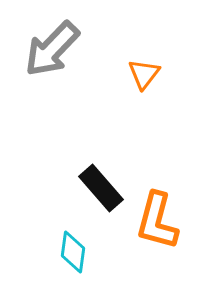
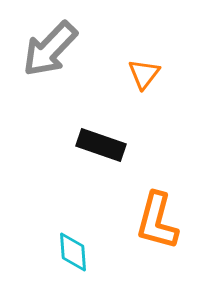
gray arrow: moved 2 px left
black rectangle: moved 43 px up; rotated 30 degrees counterclockwise
cyan diamond: rotated 12 degrees counterclockwise
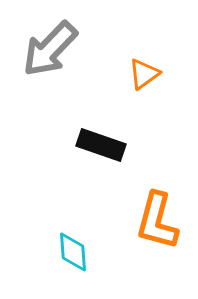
orange triangle: rotated 16 degrees clockwise
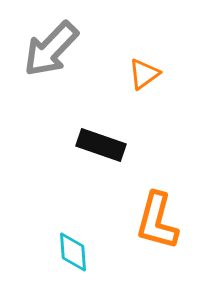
gray arrow: moved 1 px right
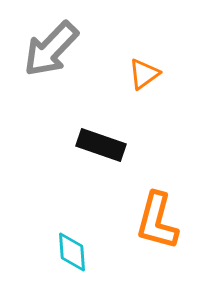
cyan diamond: moved 1 px left
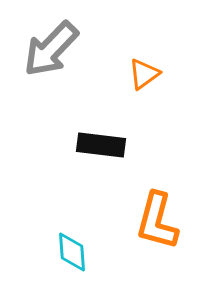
black rectangle: rotated 12 degrees counterclockwise
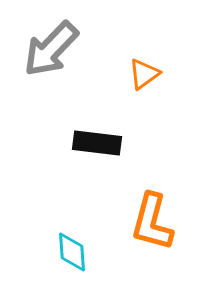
black rectangle: moved 4 px left, 2 px up
orange L-shape: moved 5 px left, 1 px down
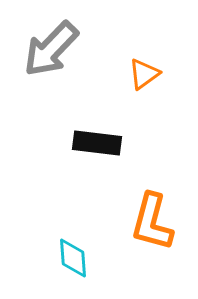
cyan diamond: moved 1 px right, 6 px down
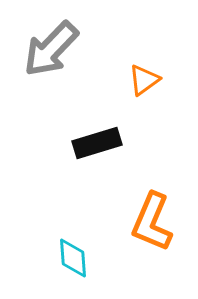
orange triangle: moved 6 px down
black rectangle: rotated 24 degrees counterclockwise
orange L-shape: rotated 8 degrees clockwise
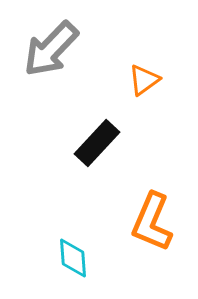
black rectangle: rotated 30 degrees counterclockwise
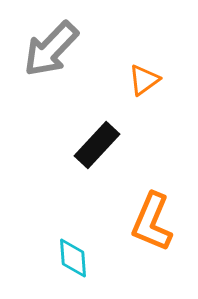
black rectangle: moved 2 px down
